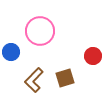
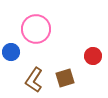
pink circle: moved 4 px left, 2 px up
brown L-shape: rotated 10 degrees counterclockwise
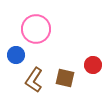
blue circle: moved 5 px right, 3 px down
red circle: moved 9 px down
brown square: rotated 30 degrees clockwise
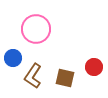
blue circle: moved 3 px left, 3 px down
red circle: moved 1 px right, 2 px down
brown L-shape: moved 1 px left, 4 px up
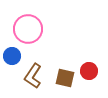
pink circle: moved 8 px left
blue circle: moved 1 px left, 2 px up
red circle: moved 5 px left, 4 px down
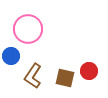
blue circle: moved 1 px left
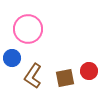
blue circle: moved 1 px right, 2 px down
brown square: rotated 24 degrees counterclockwise
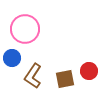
pink circle: moved 3 px left
brown square: moved 1 px down
